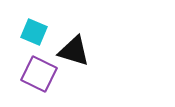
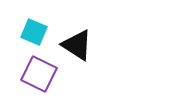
black triangle: moved 3 px right, 6 px up; rotated 16 degrees clockwise
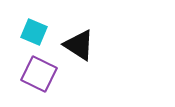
black triangle: moved 2 px right
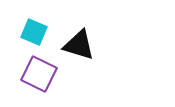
black triangle: rotated 16 degrees counterclockwise
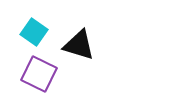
cyan square: rotated 12 degrees clockwise
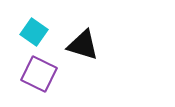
black triangle: moved 4 px right
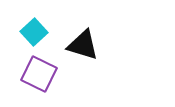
cyan square: rotated 12 degrees clockwise
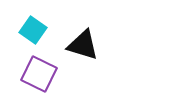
cyan square: moved 1 px left, 2 px up; rotated 12 degrees counterclockwise
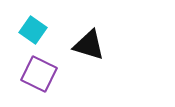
black triangle: moved 6 px right
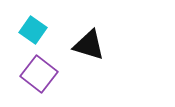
purple square: rotated 12 degrees clockwise
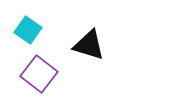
cyan square: moved 5 px left
